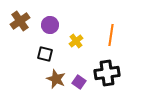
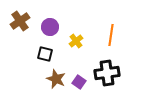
purple circle: moved 2 px down
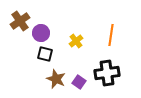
purple circle: moved 9 px left, 6 px down
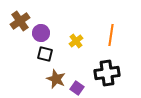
purple square: moved 2 px left, 6 px down
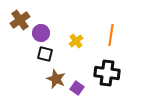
brown cross: moved 1 px up
black cross: rotated 15 degrees clockwise
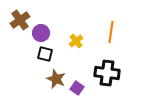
orange line: moved 3 px up
